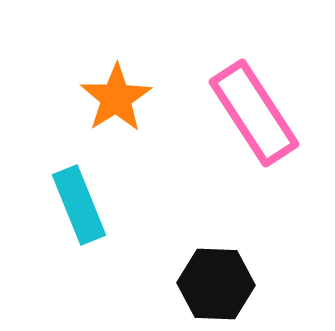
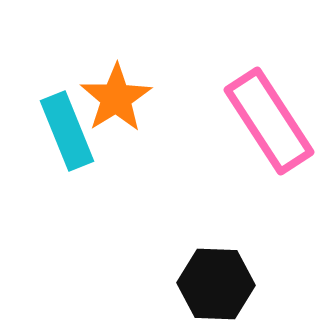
pink rectangle: moved 15 px right, 8 px down
cyan rectangle: moved 12 px left, 74 px up
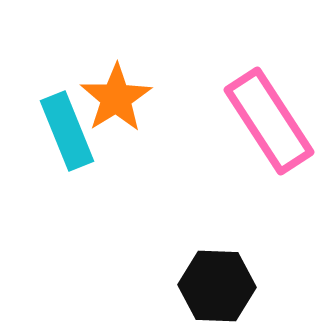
black hexagon: moved 1 px right, 2 px down
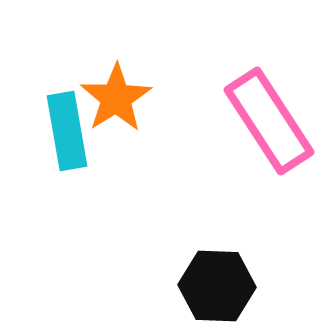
cyan rectangle: rotated 12 degrees clockwise
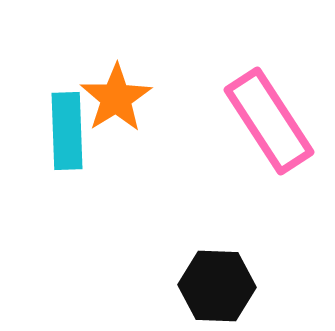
cyan rectangle: rotated 8 degrees clockwise
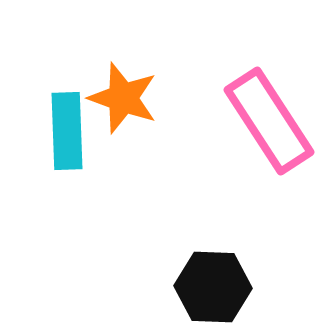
orange star: moved 7 px right; rotated 20 degrees counterclockwise
black hexagon: moved 4 px left, 1 px down
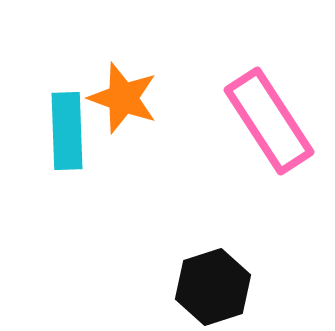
black hexagon: rotated 20 degrees counterclockwise
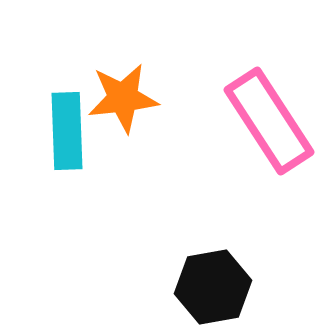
orange star: rotated 26 degrees counterclockwise
black hexagon: rotated 8 degrees clockwise
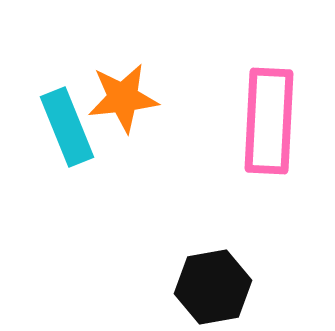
pink rectangle: rotated 36 degrees clockwise
cyan rectangle: moved 4 px up; rotated 20 degrees counterclockwise
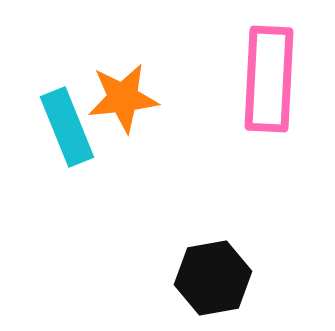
pink rectangle: moved 42 px up
black hexagon: moved 9 px up
